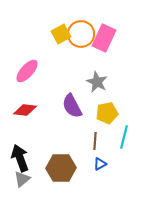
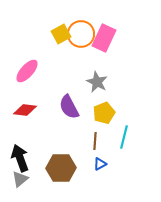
purple semicircle: moved 3 px left, 1 px down
yellow pentagon: moved 3 px left; rotated 10 degrees counterclockwise
gray triangle: moved 2 px left
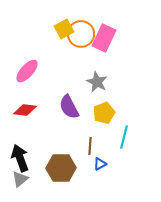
yellow square: moved 3 px right, 5 px up
brown line: moved 5 px left, 5 px down
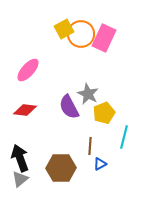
pink ellipse: moved 1 px right, 1 px up
gray star: moved 9 px left, 12 px down
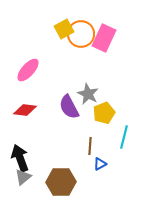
brown hexagon: moved 14 px down
gray triangle: moved 3 px right, 2 px up
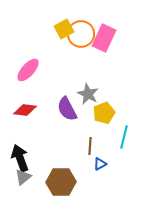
purple semicircle: moved 2 px left, 2 px down
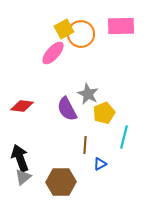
pink rectangle: moved 17 px right, 12 px up; rotated 64 degrees clockwise
pink ellipse: moved 25 px right, 17 px up
red diamond: moved 3 px left, 4 px up
brown line: moved 5 px left, 1 px up
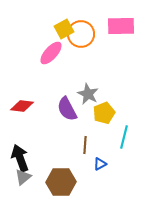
pink ellipse: moved 2 px left
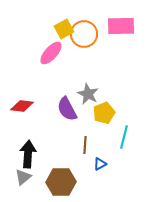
orange circle: moved 3 px right
black arrow: moved 8 px right, 4 px up; rotated 24 degrees clockwise
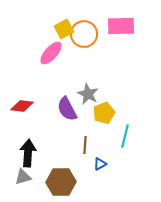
cyan line: moved 1 px right, 1 px up
black arrow: moved 1 px up
gray triangle: rotated 24 degrees clockwise
